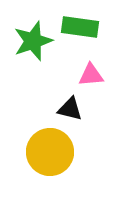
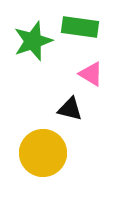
pink triangle: moved 1 px up; rotated 36 degrees clockwise
yellow circle: moved 7 px left, 1 px down
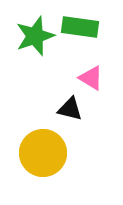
green star: moved 2 px right, 5 px up
pink triangle: moved 4 px down
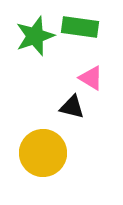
black triangle: moved 2 px right, 2 px up
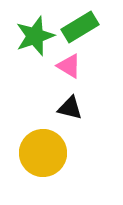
green rectangle: rotated 39 degrees counterclockwise
pink triangle: moved 22 px left, 12 px up
black triangle: moved 2 px left, 1 px down
